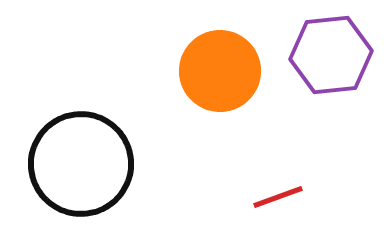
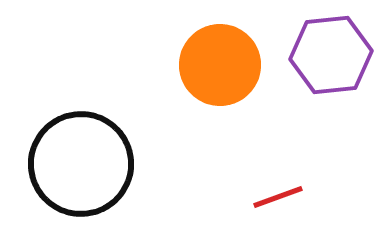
orange circle: moved 6 px up
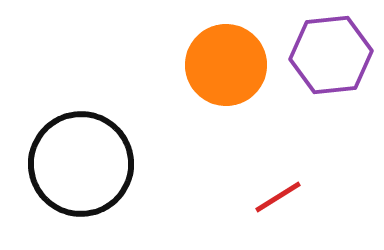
orange circle: moved 6 px right
red line: rotated 12 degrees counterclockwise
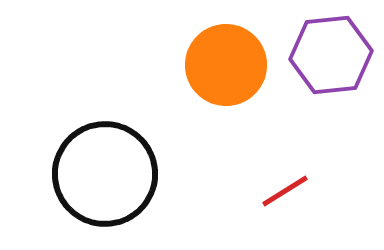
black circle: moved 24 px right, 10 px down
red line: moved 7 px right, 6 px up
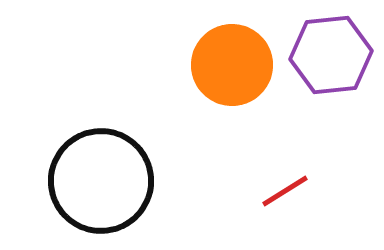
orange circle: moved 6 px right
black circle: moved 4 px left, 7 px down
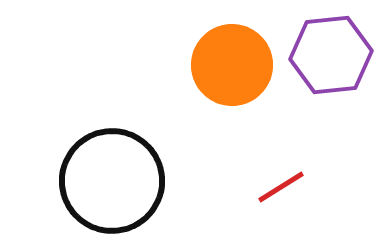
black circle: moved 11 px right
red line: moved 4 px left, 4 px up
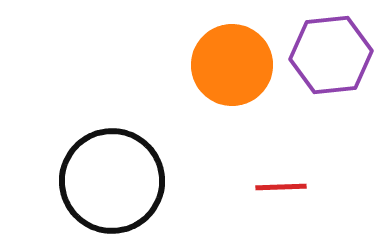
red line: rotated 30 degrees clockwise
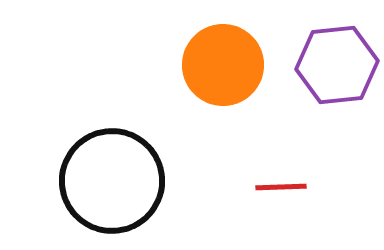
purple hexagon: moved 6 px right, 10 px down
orange circle: moved 9 px left
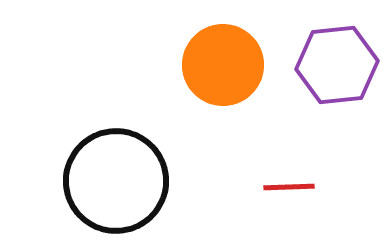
black circle: moved 4 px right
red line: moved 8 px right
